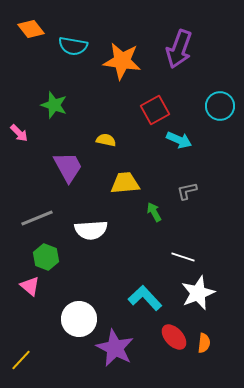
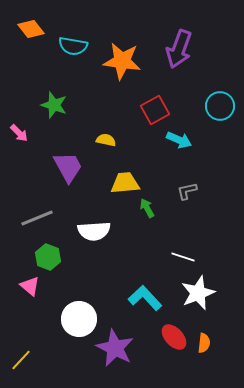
green arrow: moved 7 px left, 4 px up
white semicircle: moved 3 px right, 1 px down
green hexagon: moved 2 px right
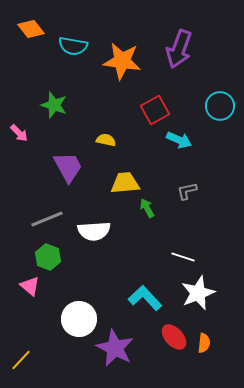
gray line: moved 10 px right, 1 px down
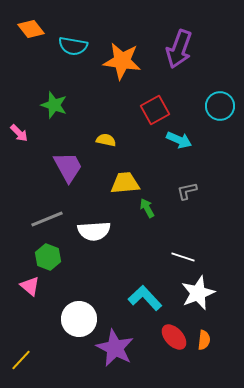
orange semicircle: moved 3 px up
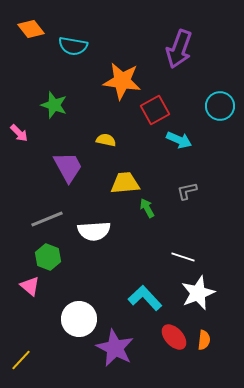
orange star: moved 20 px down
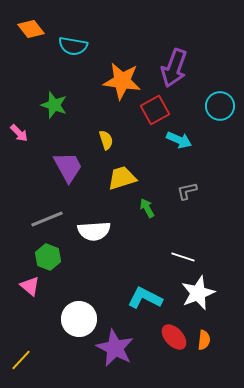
purple arrow: moved 5 px left, 19 px down
yellow semicircle: rotated 60 degrees clockwise
yellow trapezoid: moved 3 px left, 5 px up; rotated 12 degrees counterclockwise
cyan L-shape: rotated 20 degrees counterclockwise
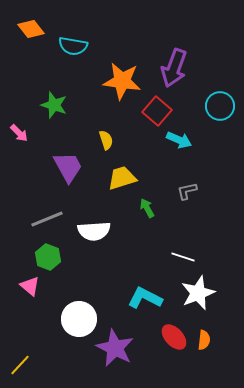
red square: moved 2 px right, 1 px down; rotated 20 degrees counterclockwise
yellow line: moved 1 px left, 5 px down
